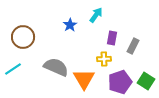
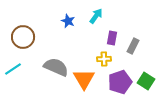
cyan arrow: moved 1 px down
blue star: moved 2 px left, 4 px up; rotated 16 degrees counterclockwise
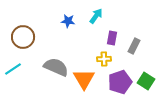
blue star: rotated 16 degrees counterclockwise
gray rectangle: moved 1 px right
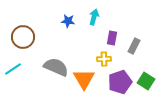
cyan arrow: moved 2 px left, 1 px down; rotated 21 degrees counterclockwise
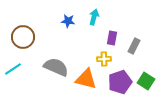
orange triangle: moved 2 px right; rotated 45 degrees counterclockwise
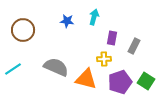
blue star: moved 1 px left
brown circle: moved 7 px up
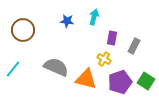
yellow cross: rotated 32 degrees clockwise
cyan line: rotated 18 degrees counterclockwise
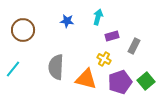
cyan arrow: moved 4 px right
purple rectangle: moved 2 px up; rotated 64 degrees clockwise
gray semicircle: rotated 110 degrees counterclockwise
green square: rotated 18 degrees clockwise
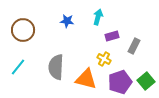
cyan line: moved 5 px right, 2 px up
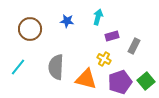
brown circle: moved 7 px right, 1 px up
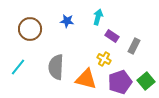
purple rectangle: rotated 48 degrees clockwise
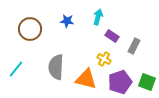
cyan line: moved 2 px left, 2 px down
green square: moved 1 px right, 1 px down; rotated 30 degrees counterclockwise
